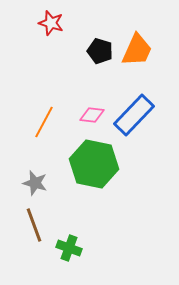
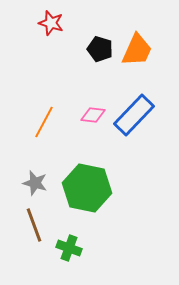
black pentagon: moved 2 px up
pink diamond: moved 1 px right
green hexagon: moved 7 px left, 24 px down
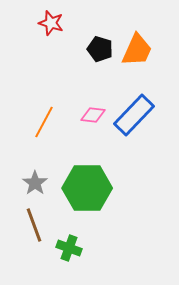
gray star: rotated 20 degrees clockwise
green hexagon: rotated 12 degrees counterclockwise
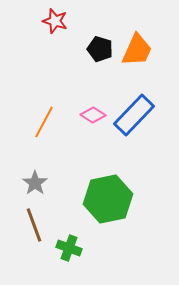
red star: moved 4 px right, 2 px up
pink diamond: rotated 25 degrees clockwise
green hexagon: moved 21 px right, 11 px down; rotated 12 degrees counterclockwise
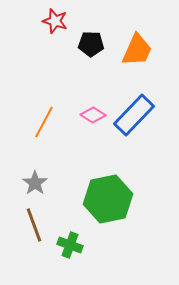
black pentagon: moved 9 px left, 5 px up; rotated 15 degrees counterclockwise
green cross: moved 1 px right, 3 px up
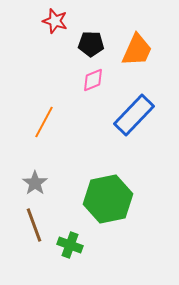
pink diamond: moved 35 px up; rotated 55 degrees counterclockwise
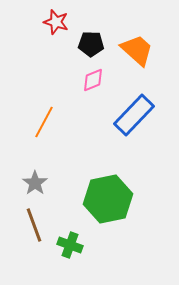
red star: moved 1 px right, 1 px down
orange trapezoid: rotated 72 degrees counterclockwise
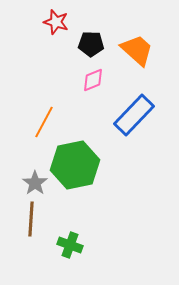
green hexagon: moved 33 px left, 34 px up
brown line: moved 3 px left, 6 px up; rotated 24 degrees clockwise
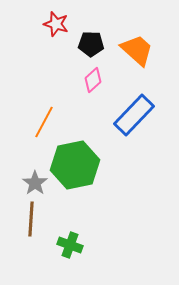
red star: moved 2 px down
pink diamond: rotated 20 degrees counterclockwise
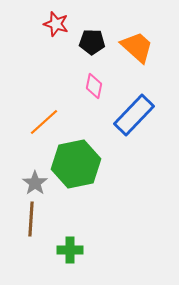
black pentagon: moved 1 px right, 2 px up
orange trapezoid: moved 3 px up
pink diamond: moved 1 px right, 6 px down; rotated 35 degrees counterclockwise
orange line: rotated 20 degrees clockwise
green hexagon: moved 1 px right, 1 px up
green cross: moved 5 px down; rotated 20 degrees counterclockwise
